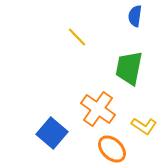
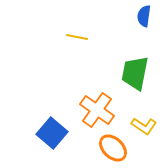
blue semicircle: moved 9 px right
yellow line: rotated 35 degrees counterclockwise
green trapezoid: moved 6 px right, 5 px down
orange cross: moved 1 px left, 1 px down
orange ellipse: moved 1 px right, 1 px up
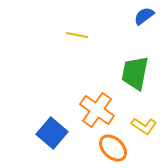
blue semicircle: rotated 45 degrees clockwise
yellow line: moved 2 px up
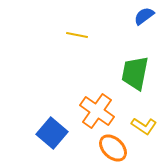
orange cross: moved 1 px down
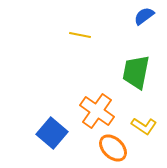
yellow line: moved 3 px right
green trapezoid: moved 1 px right, 1 px up
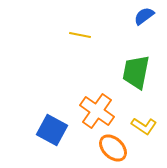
blue square: moved 3 px up; rotated 12 degrees counterclockwise
